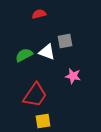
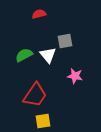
white triangle: moved 1 px right, 3 px down; rotated 30 degrees clockwise
pink star: moved 2 px right
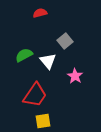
red semicircle: moved 1 px right, 1 px up
gray square: rotated 28 degrees counterclockwise
white triangle: moved 6 px down
pink star: rotated 21 degrees clockwise
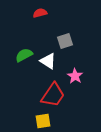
gray square: rotated 21 degrees clockwise
white triangle: rotated 18 degrees counterclockwise
red trapezoid: moved 18 px right
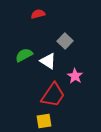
red semicircle: moved 2 px left, 1 px down
gray square: rotated 28 degrees counterclockwise
yellow square: moved 1 px right
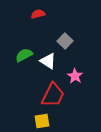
red trapezoid: rotated 8 degrees counterclockwise
yellow square: moved 2 px left
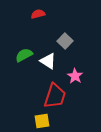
red trapezoid: moved 2 px right, 1 px down; rotated 8 degrees counterclockwise
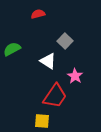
green semicircle: moved 12 px left, 6 px up
red trapezoid: rotated 16 degrees clockwise
yellow square: rotated 14 degrees clockwise
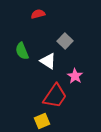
green semicircle: moved 10 px right, 2 px down; rotated 84 degrees counterclockwise
yellow square: rotated 28 degrees counterclockwise
